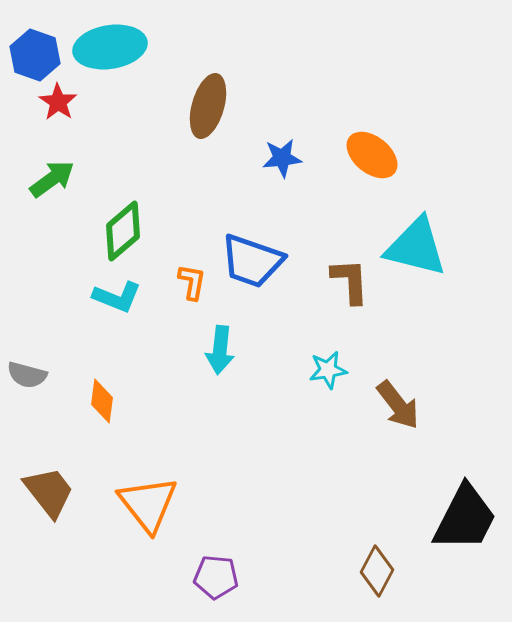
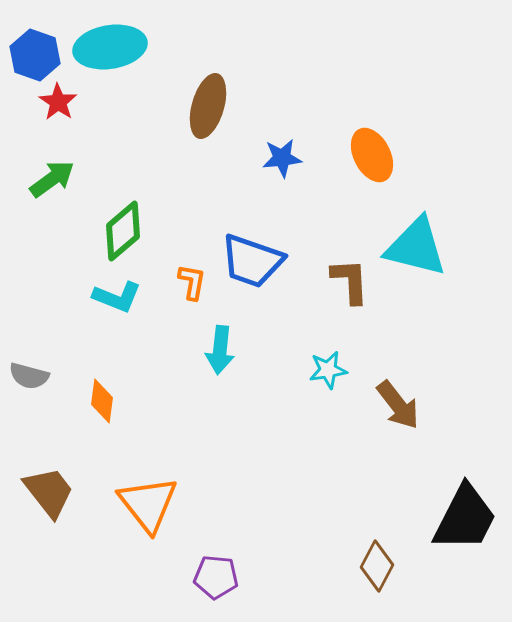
orange ellipse: rotated 24 degrees clockwise
gray semicircle: moved 2 px right, 1 px down
brown diamond: moved 5 px up
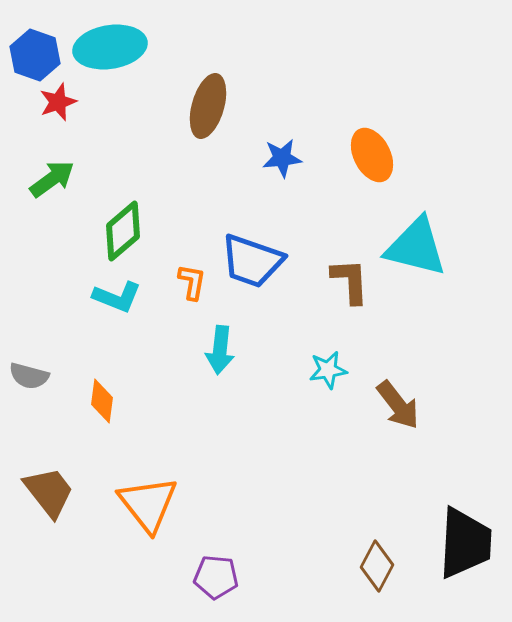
red star: rotated 18 degrees clockwise
black trapezoid: moved 25 px down; rotated 24 degrees counterclockwise
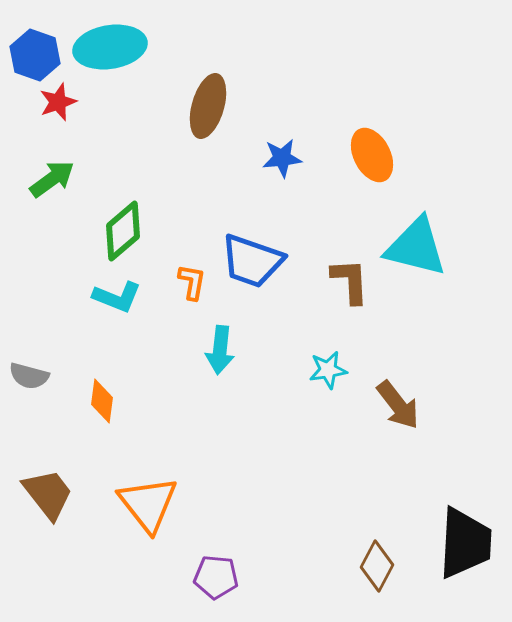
brown trapezoid: moved 1 px left, 2 px down
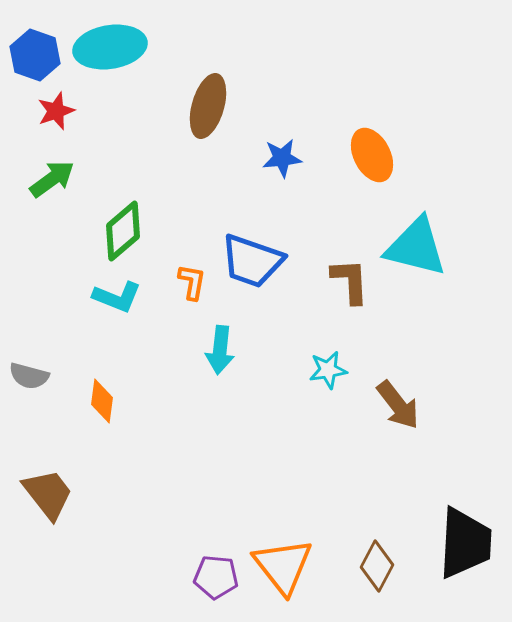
red star: moved 2 px left, 9 px down
orange triangle: moved 135 px right, 62 px down
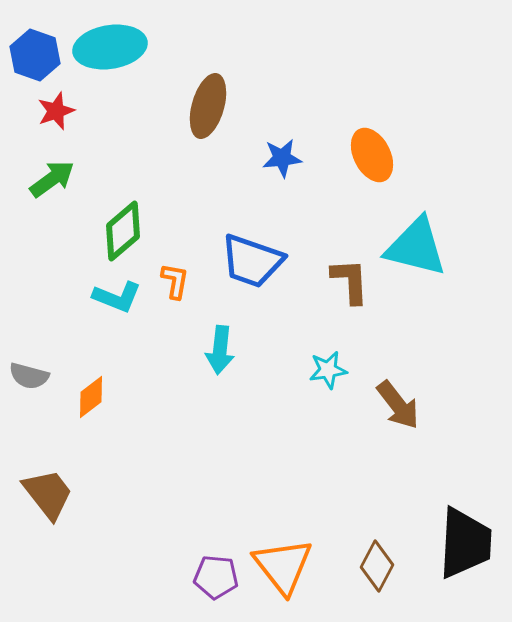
orange L-shape: moved 17 px left, 1 px up
orange diamond: moved 11 px left, 4 px up; rotated 45 degrees clockwise
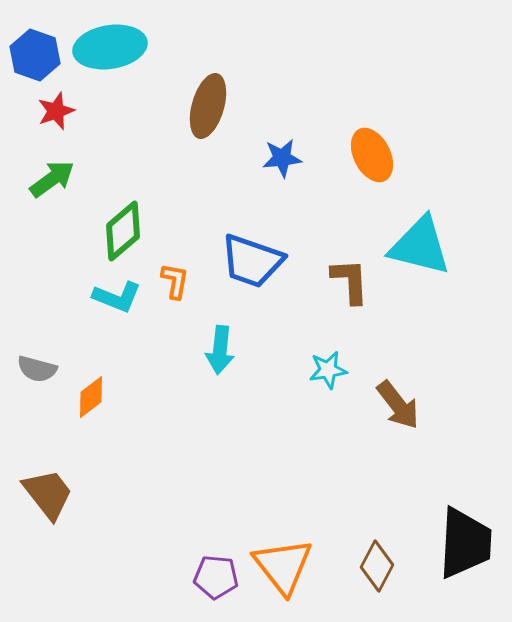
cyan triangle: moved 4 px right, 1 px up
gray semicircle: moved 8 px right, 7 px up
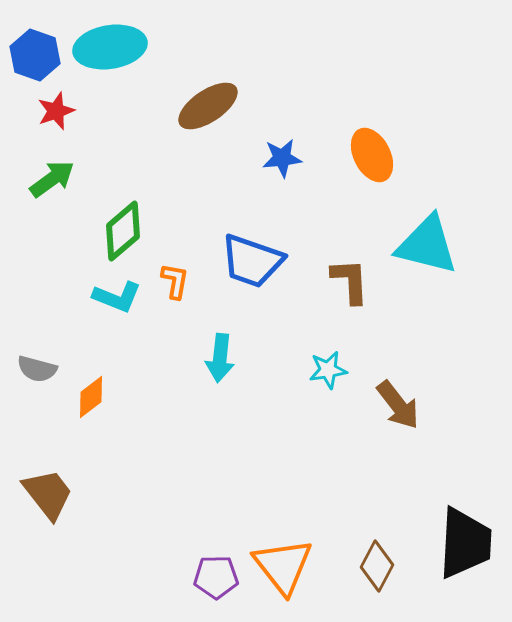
brown ellipse: rotated 40 degrees clockwise
cyan triangle: moved 7 px right, 1 px up
cyan arrow: moved 8 px down
purple pentagon: rotated 6 degrees counterclockwise
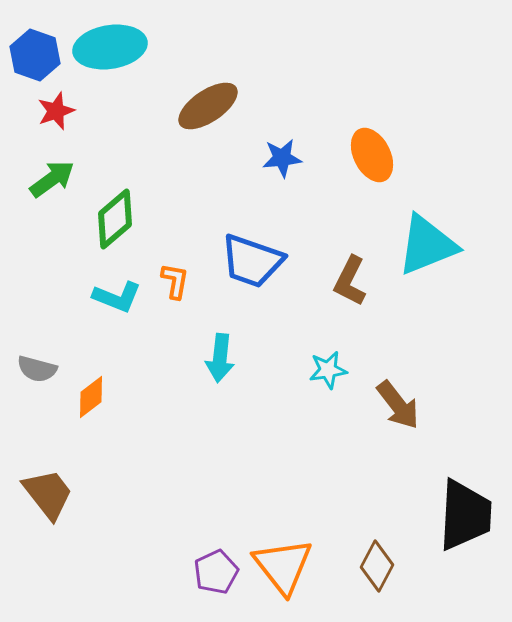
green diamond: moved 8 px left, 12 px up
cyan triangle: rotated 36 degrees counterclockwise
brown L-shape: rotated 150 degrees counterclockwise
black trapezoid: moved 28 px up
purple pentagon: moved 5 px up; rotated 24 degrees counterclockwise
